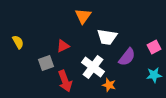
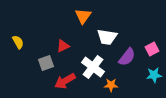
pink square: moved 2 px left, 2 px down
red arrow: rotated 80 degrees clockwise
orange star: moved 2 px right; rotated 16 degrees counterclockwise
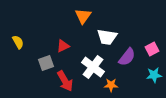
red arrow: rotated 90 degrees counterclockwise
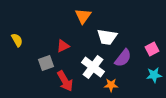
yellow semicircle: moved 1 px left, 2 px up
purple semicircle: moved 4 px left, 1 px down
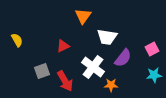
gray square: moved 4 px left, 8 px down
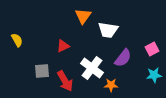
white trapezoid: moved 1 px right, 7 px up
white cross: moved 1 px left, 1 px down
gray square: rotated 14 degrees clockwise
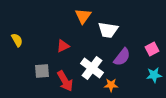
purple semicircle: moved 1 px left, 1 px up
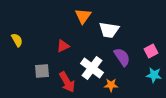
white trapezoid: moved 1 px right
pink square: moved 1 px left, 2 px down
purple semicircle: rotated 72 degrees counterclockwise
cyan star: rotated 14 degrees clockwise
red arrow: moved 2 px right, 1 px down
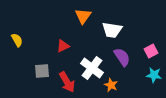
white trapezoid: moved 3 px right
orange star: rotated 24 degrees clockwise
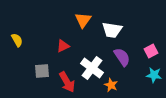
orange triangle: moved 4 px down
